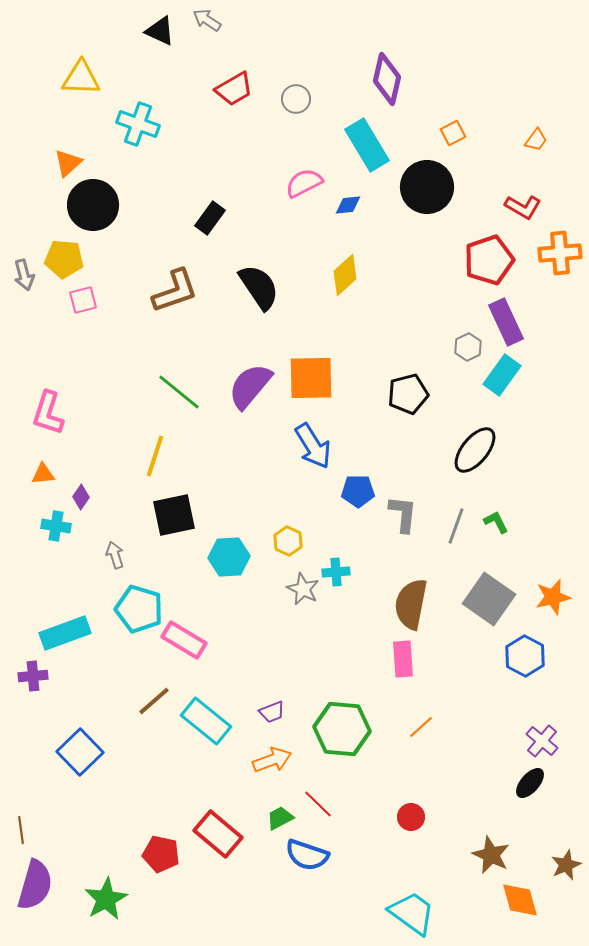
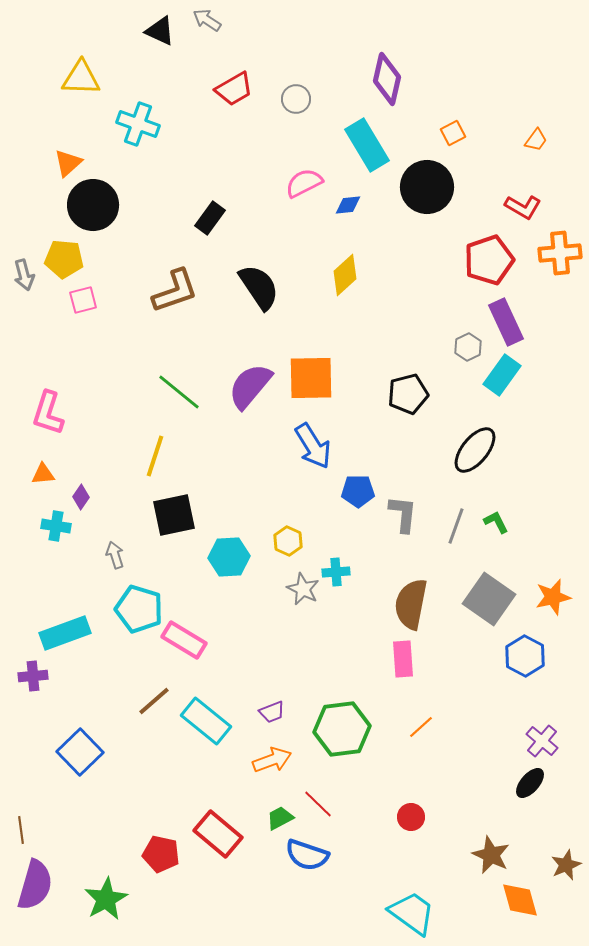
green hexagon at (342, 729): rotated 12 degrees counterclockwise
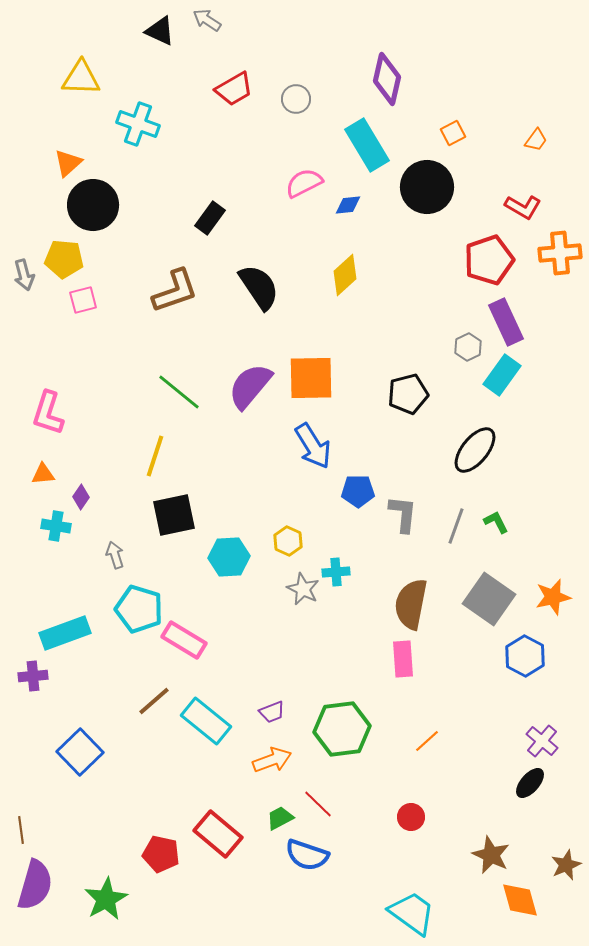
orange line at (421, 727): moved 6 px right, 14 px down
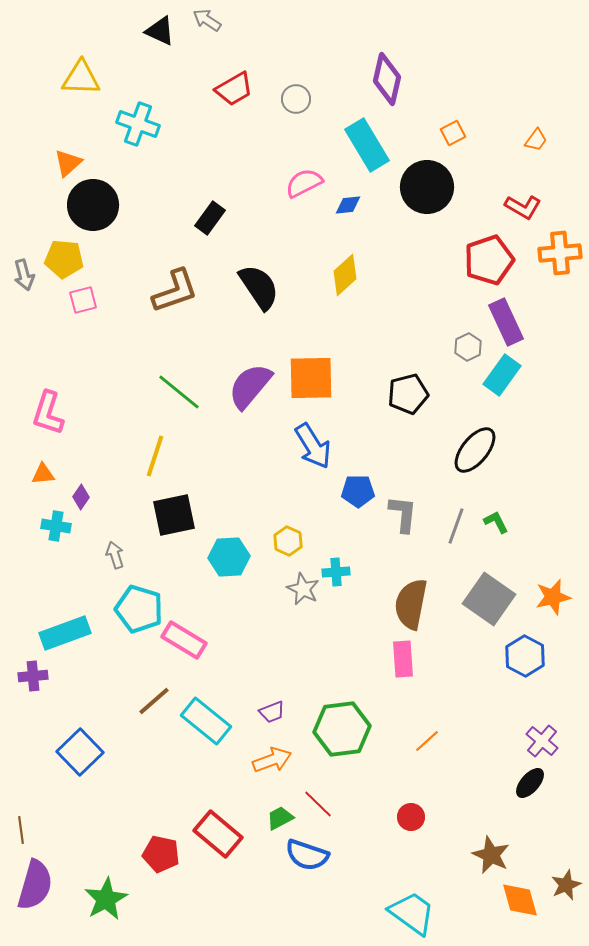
brown star at (566, 865): moved 20 px down
